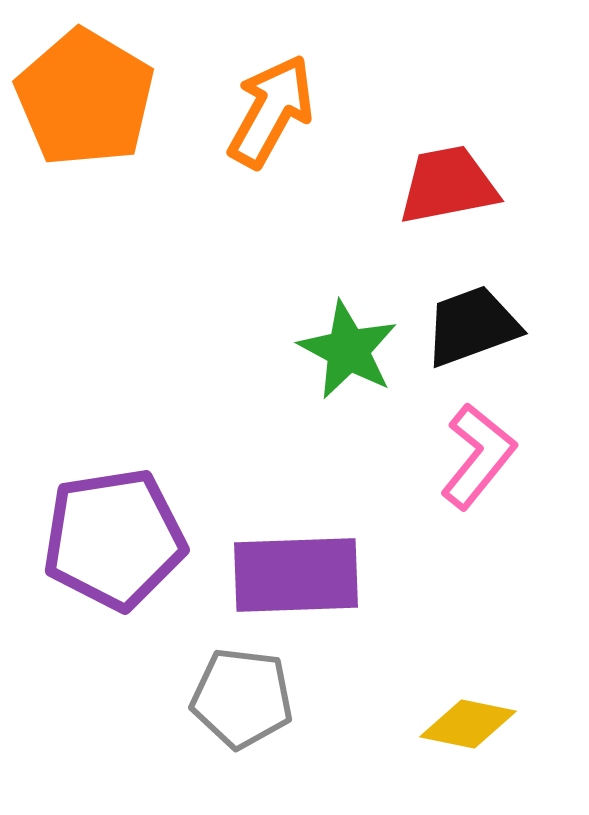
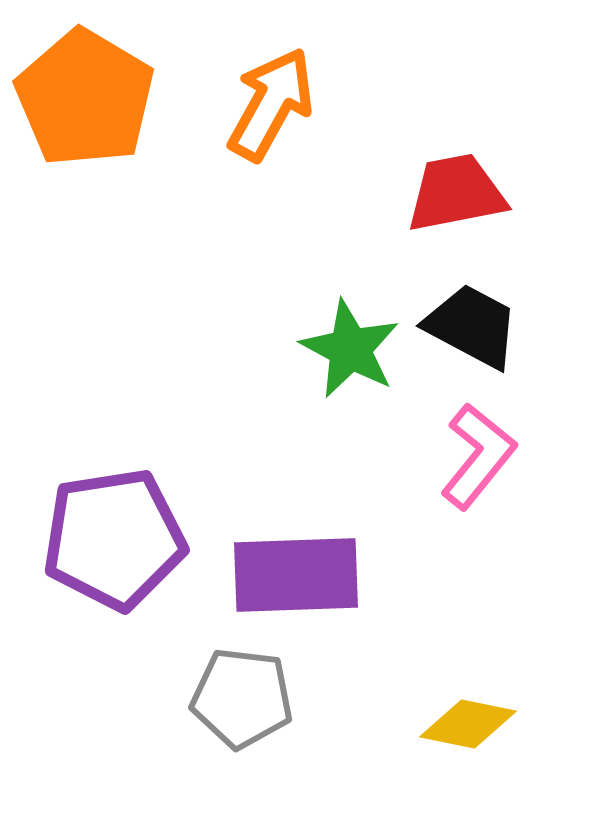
orange arrow: moved 7 px up
red trapezoid: moved 8 px right, 8 px down
black trapezoid: rotated 48 degrees clockwise
green star: moved 2 px right, 1 px up
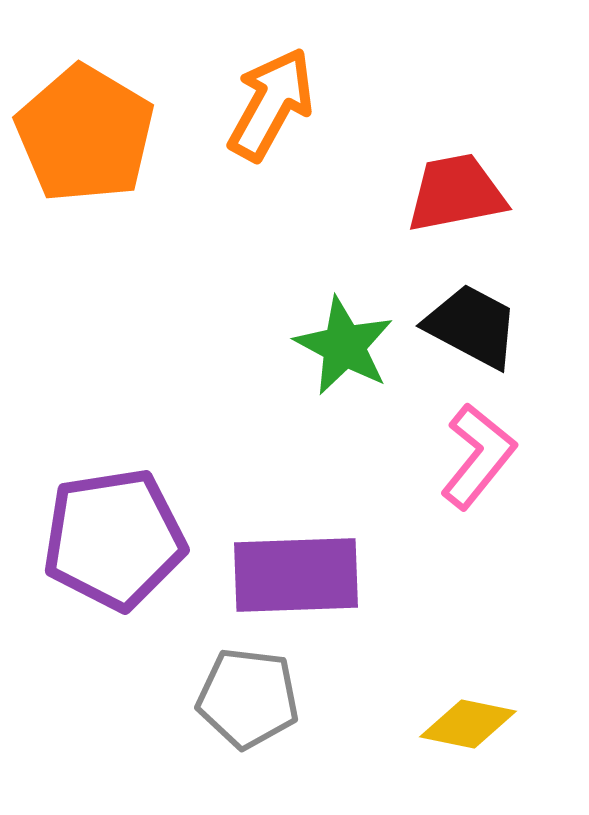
orange pentagon: moved 36 px down
green star: moved 6 px left, 3 px up
gray pentagon: moved 6 px right
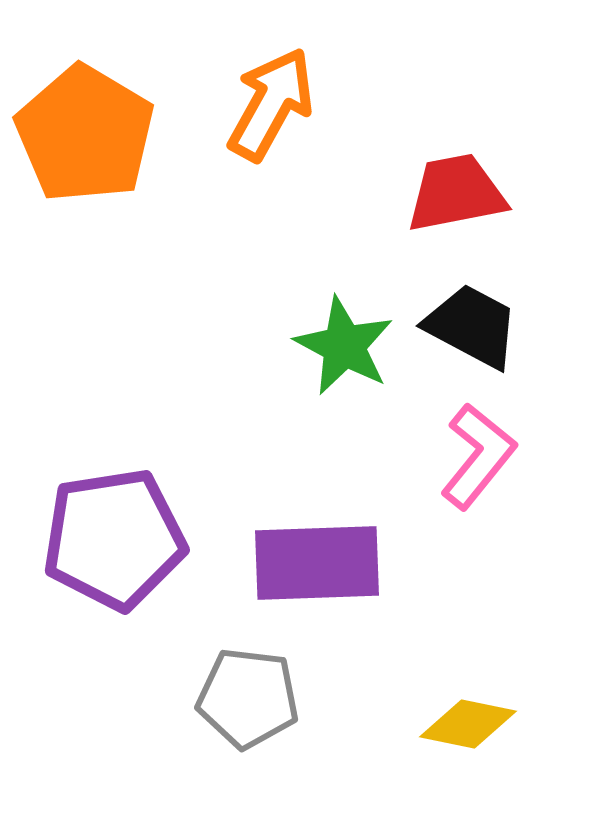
purple rectangle: moved 21 px right, 12 px up
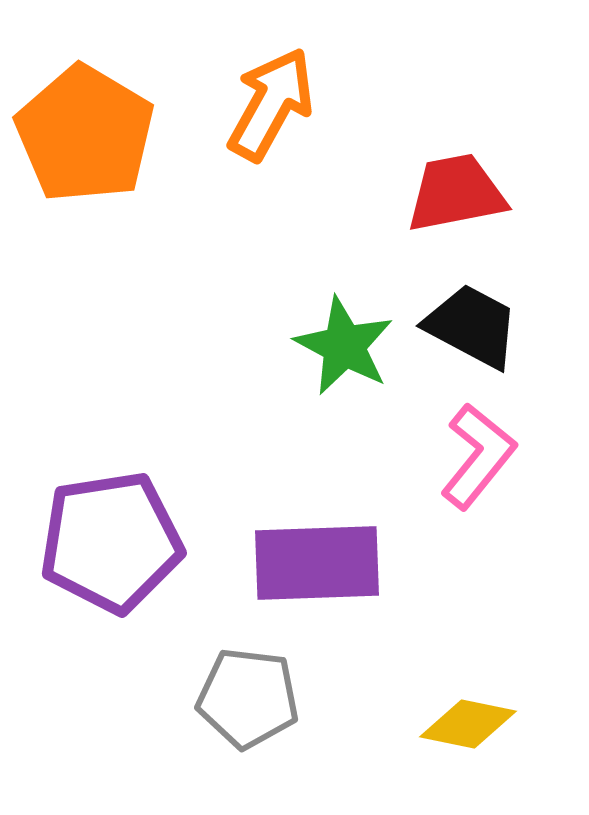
purple pentagon: moved 3 px left, 3 px down
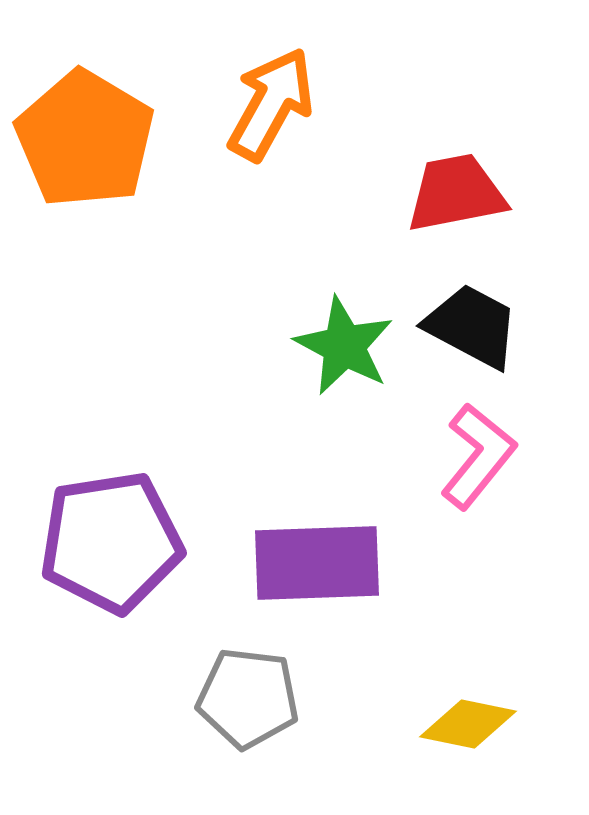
orange pentagon: moved 5 px down
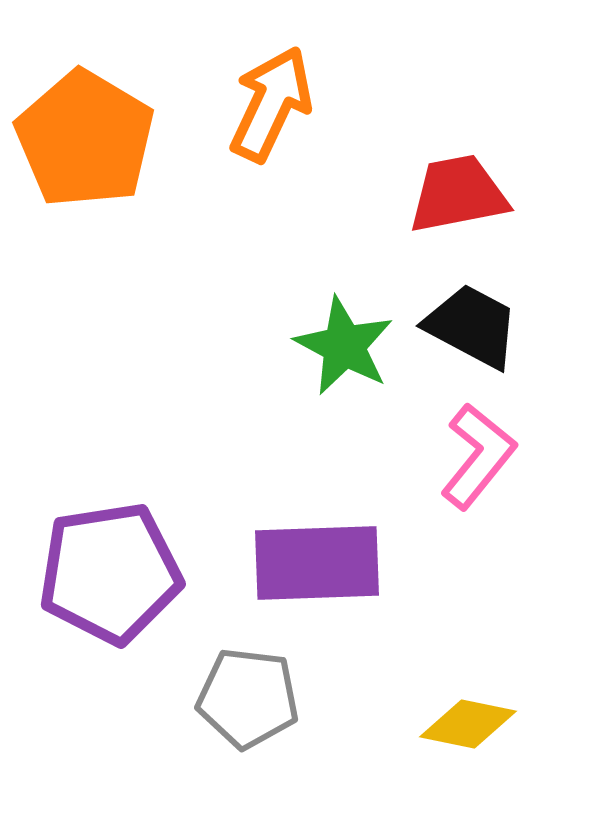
orange arrow: rotated 4 degrees counterclockwise
red trapezoid: moved 2 px right, 1 px down
purple pentagon: moved 1 px left, 31 px down
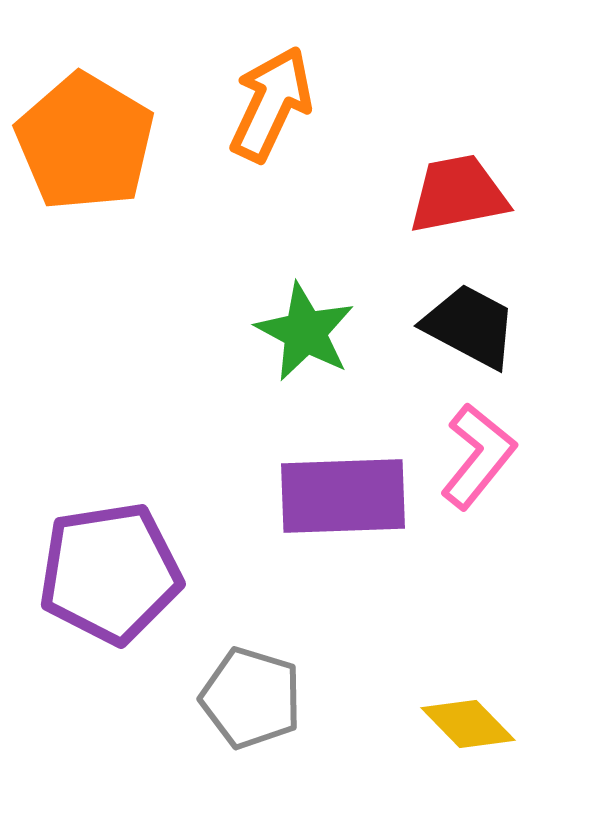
orange pentagon: moved 3 px down
black trapezoid: moved 2 px left
green star: moved 39 px left, 14 px up
purple rectangle: moved 26 px right, 67 px up
gray pentagon: moved 3 px right; rotated 10 degrees clockwise
yellow diamond: rotated 34 degrees clockwise
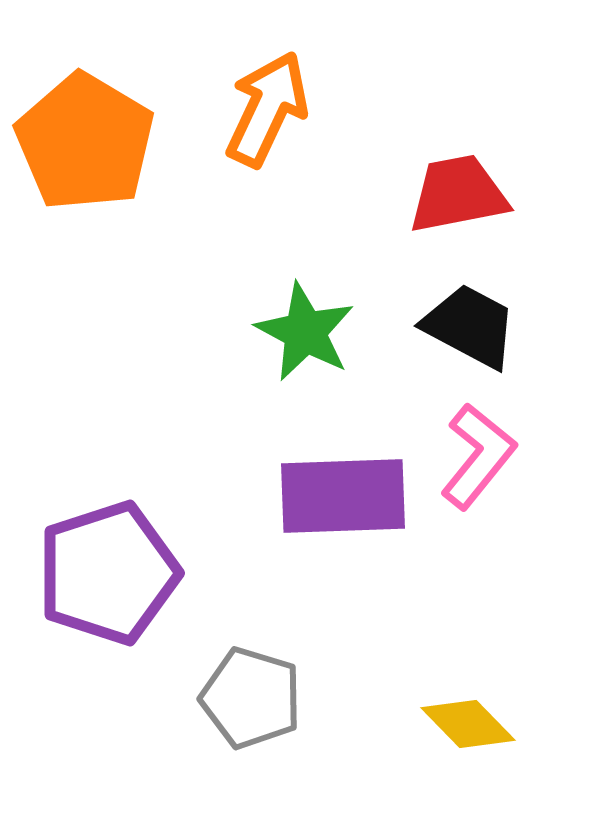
orange arrow: moved 4 px left, 5 px down
purple pentagon: moved 2 px left; rotated 9 degrees counterclockwise
